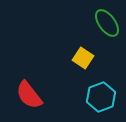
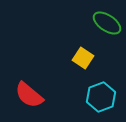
green ellipse: rotated 20 degrees counterclockwise
red semicircle: rotated 12 degrees counterclockwise
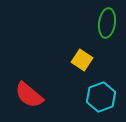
green ellipse: rotated 64 degrees clockwise
yellow square: moved 1 px left, 2 px down
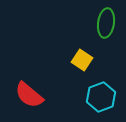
green ellipse: moved 1 px left
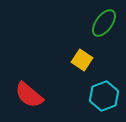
green ellipse: moved 2 px left; rotated 28 degrees clockwise
cyan hexagon: moved 3 px right, 1 px up
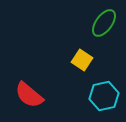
cyan hexagon: rotated 8 degrees clockwise
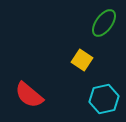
cyan hexagon: moved 3 px down
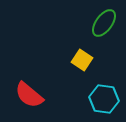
cyan hexagon: rotated 20 degrees clockwise
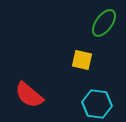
yellow square: rotated 20 degrees counterclockwise
cyan hexagon: moved 7 px left, 5 px down
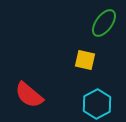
yellow square: moved 3 px right
cyan hexagon: rotated 24 degrees clockwise
